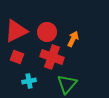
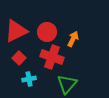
red square: moved 2 px right, 1 px down; rotated 24 degrees clockwise
cyan cross: moved 2 px up
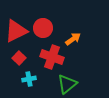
red circle: moved 4 px left, 4 px up
orange arrow: rotated 28 degrees clockwise
green triangle: rotated 10 degrees clockwise
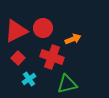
orange arrow: rotated 14 degrees clockwise
red square: moved 1 px left
cyan cross: rotated 24 degrees counterclockwise
green triangle: rotated 25 degrees clockwise
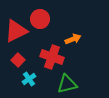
red circle: moved 3 px left, 9 px up
red square: moved 2 px down
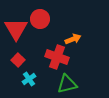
red triangle: moved 2 px up; rotated 35 degrees counterclockwise
red cross: moved 5 px right
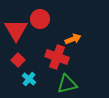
red triangle: moved 1 px down
cyan cross: rotated 16 degrees counterclockwise
